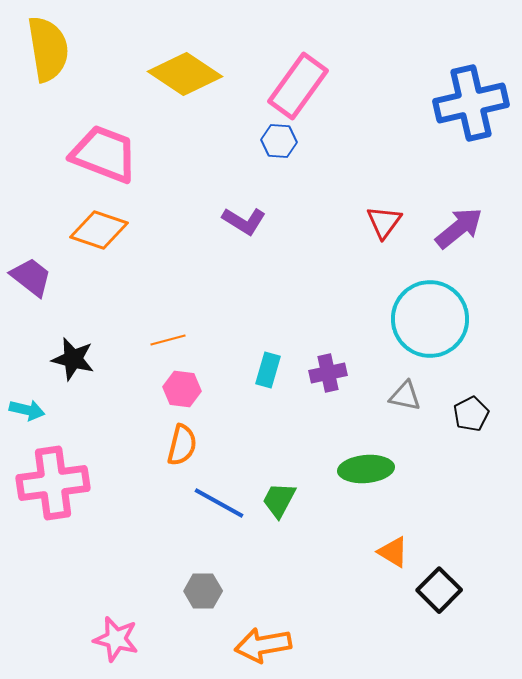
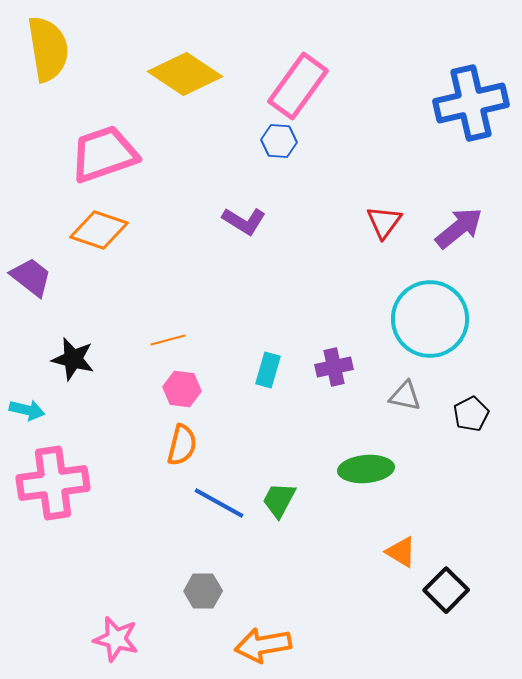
pink trapezoid: rotated 40 degrees counterclockwise
purple cross: moved 6 px right, 6 px up
orange triangle: moved 8 px right
black square: moved 7 px right
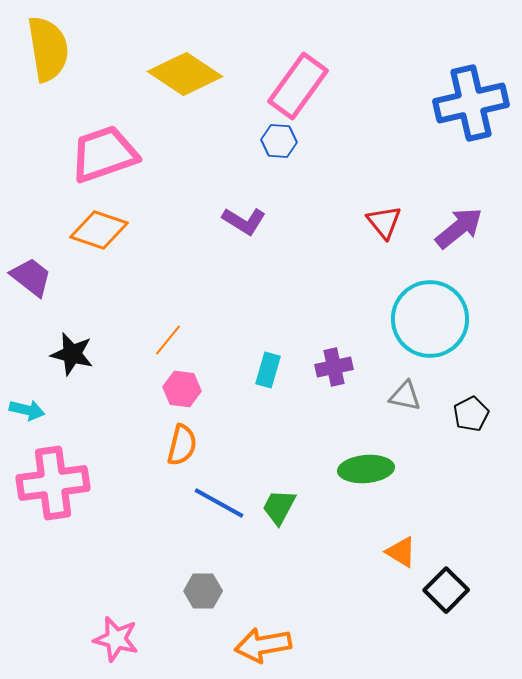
red triangle: rotated 15 degrees counterclockwise
orange line: rotated 36 degrees counterclockwise
black star: moved 1 px left, 5 px up
green trapezoid: moved 7 px down
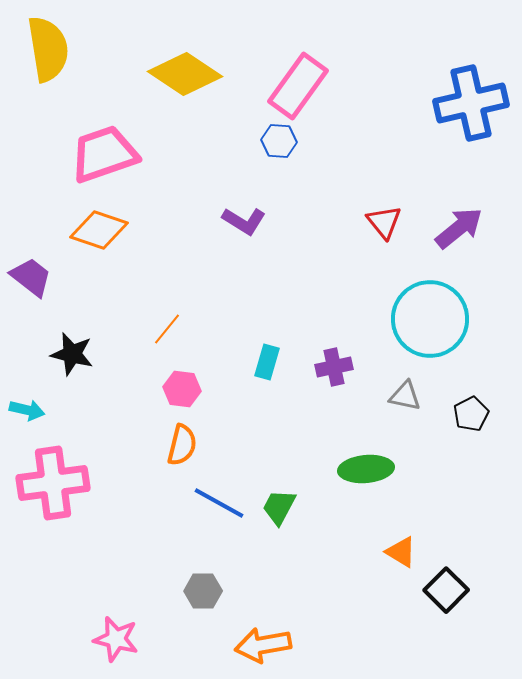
orange line: moved 1 px left, 11 px up
cyan rectangle: moved 1 px left, 8 px up
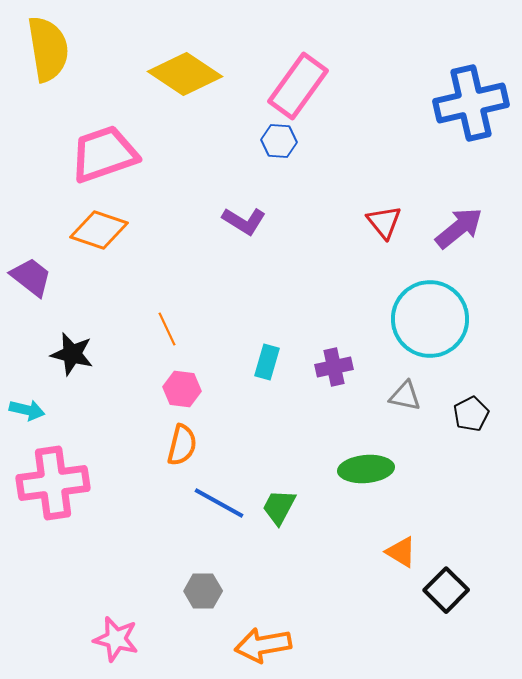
orange line: rotated 64 degrees counterclockwise
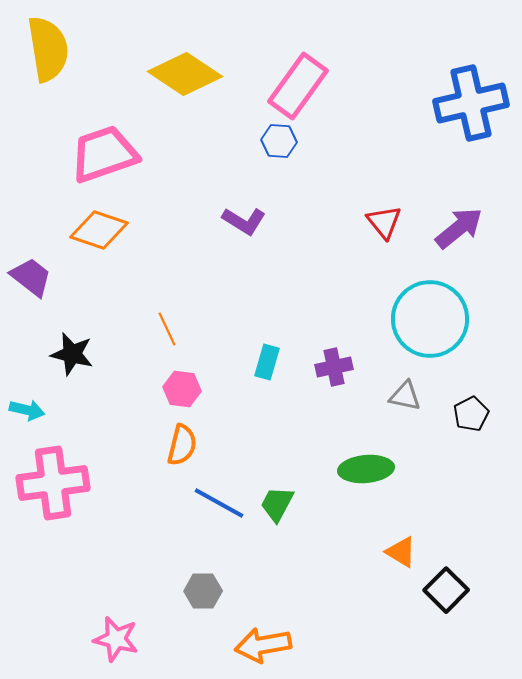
green trapezoid: moved 2 px left, 3 px up
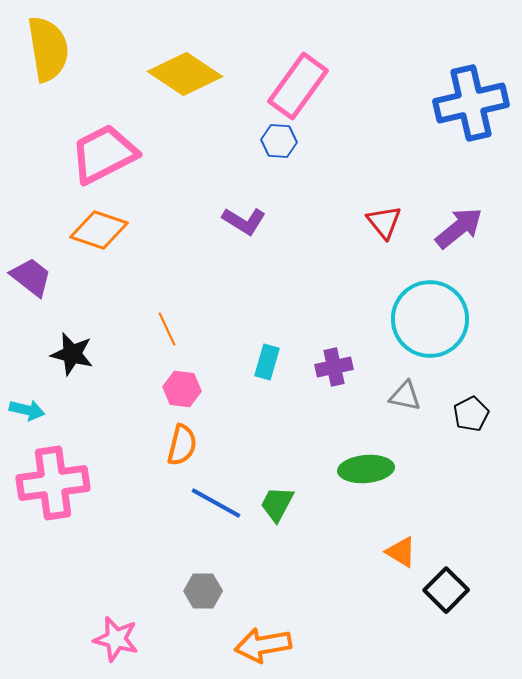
pink trapezoid: rotated 8 degrees counterclockwise
blue line: moved 3 px left
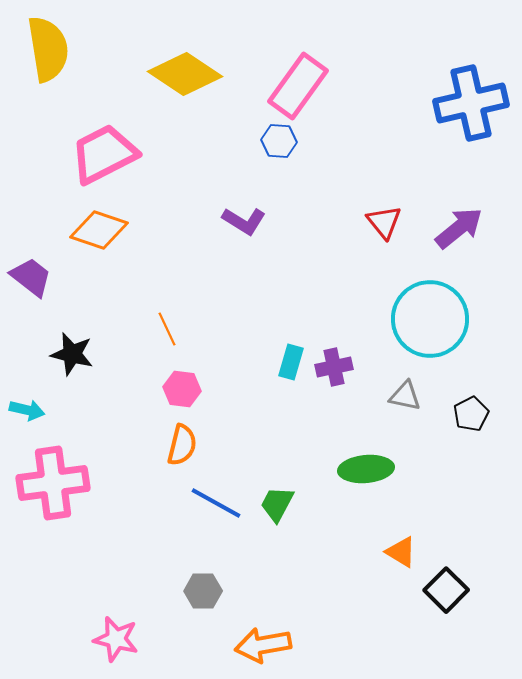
cyan rectangle: moved 24 px right
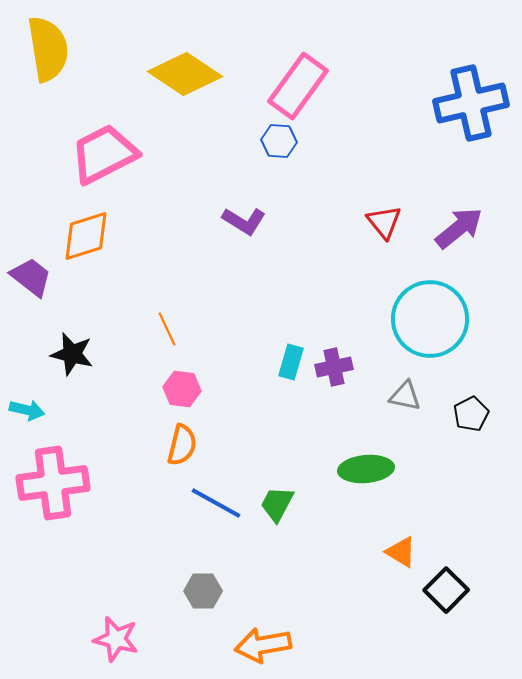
orange diamond: moved 13 px left, 6 px down; rotated 36 degrees counterclockwise
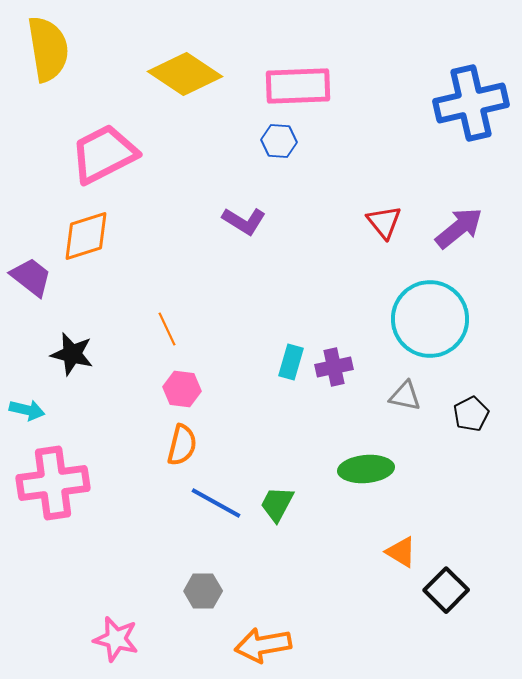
pink rectangle: rotated 52 degrees clockwise
